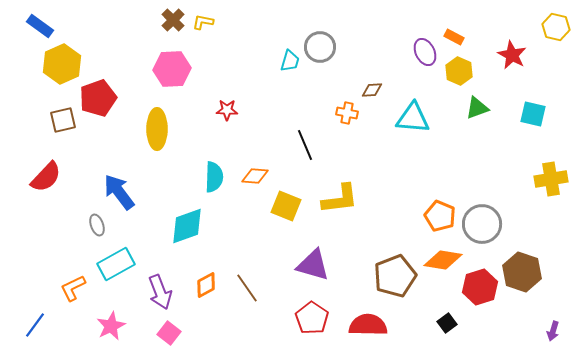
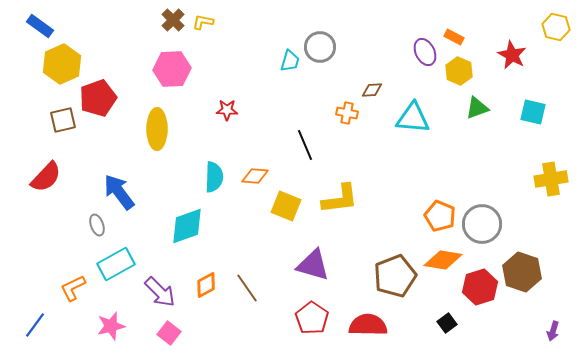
cyan square at (533, 114): moved 2 px up
purple arrow at (160, 292): rotated 24 degrees counterclockwise
pink star at (111, 326): rotated 12 degrees clockwise
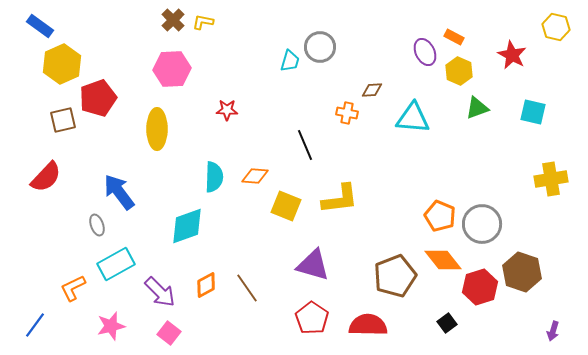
orange diamond at (443, 260): rotated 42 degrees clockwise
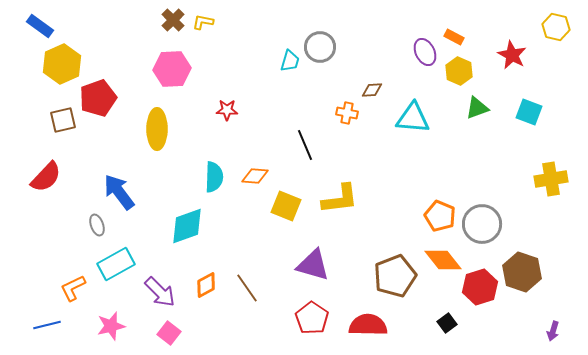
cyan square at (533, 112): moved 4 px left; rotated 8 degrees clockwise
blue line at (35, 325): moved 12 px right; rotated 40 degrees clockwise
